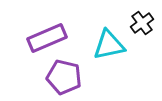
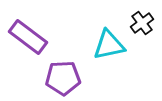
purple rectangle: moved 19 px left, 1 px up; rotated 60 degrees clockwise
purple pentagon: moved 1 px left, 1 px down; rotated 16 degrees counterclockwise
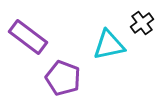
purple pentagon: rotated 24 degrees clockwise
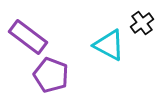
cyan triangle: rotated 40 degrees clockwise
purple pentagon: moved 12 px left, 3 px up
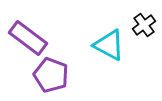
black cross: moved 2 px right, 2 px down
purple rectangle: moved 1 px down
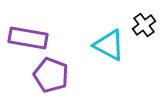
purple rectangle: rotated 27 degrees counterclockwise
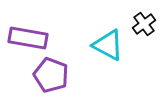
black cross: moved 1 px up
cyan triangle: moved 1 px left
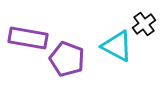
cyan triangle: moved 9 px right, 1 px down
purple pentagon: moved 16 px right, 16 px up
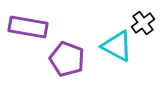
black cross: moved 1 px left, 1 px up
purple rectangle: moved 11 px up
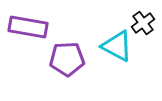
purple pentagon: rotated 24 degrees counterclockwise
